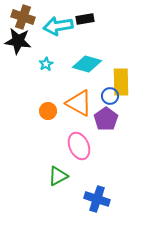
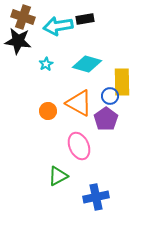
yellow rectangle: moved 1 px right
blue cross: moved 1 px left, 2 px up; rotated 30 degrees counterclockwise
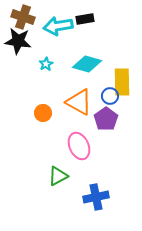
orange triangle: moved 1 px up
orange circle: moved 5 px left, 2 px down
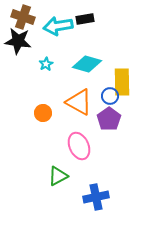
purple pentagon: moved 3 px right
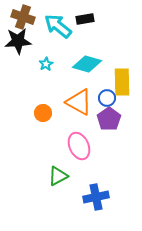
cyan arrow: rotated 48 degrees clockwise
black star: rotated 12 degrees counterclockwise
blue circle: moved 3 px left, 2 px down
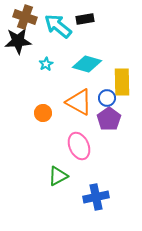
brown cross: moved 2 px right
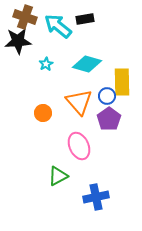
blue circle: moved 2 px up
orange triangle: rotated 20 degrees clockwise
